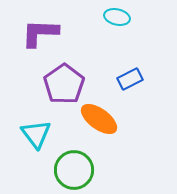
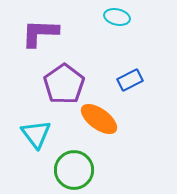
blue rectangle: moved 1 px down
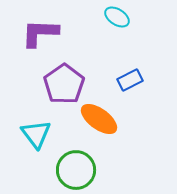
cyan ellipse: rotated 20 degrees clockwise
green circle: moved 2 px right
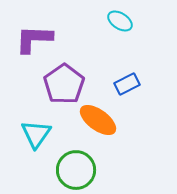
cyan ellipse: moved 3 px right, 4 px down
purple L-shape: moved 6 px left, 6 px down
blue rectangle: moved 3 px left, 4 px down
orange ellipse: moved 1 px left, 1 px down
cyan triangle: rotated 12 degrees clockwise
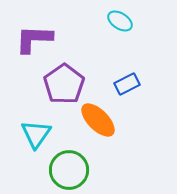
orange ellipse: rotated 9 degrees clockwise
green circle: moved 7 px left
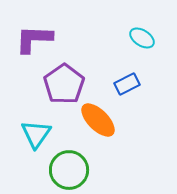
cyan ellipse: moved 22 px right, 17 px down
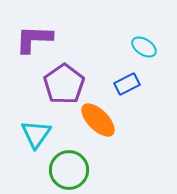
cyan ellipse: moved 2 px right, 9 px down
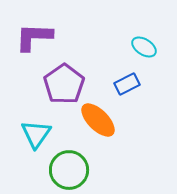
purple L-shape: moved 2 px up
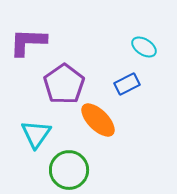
purple L-shape: moved 6 px left, 5 px down
